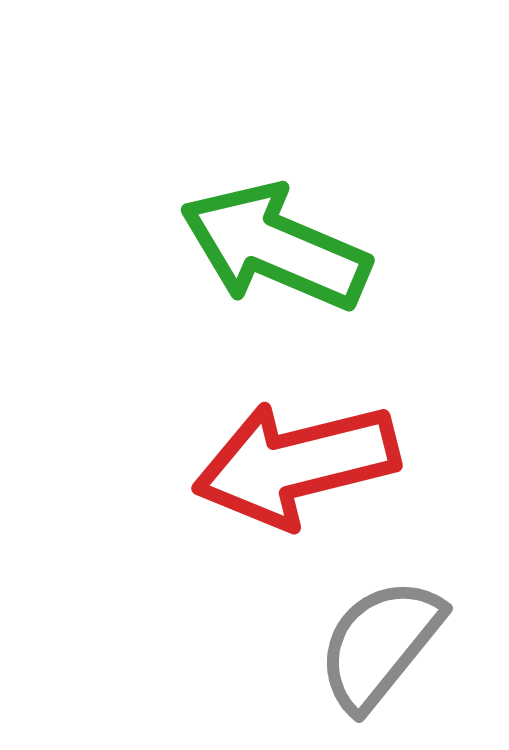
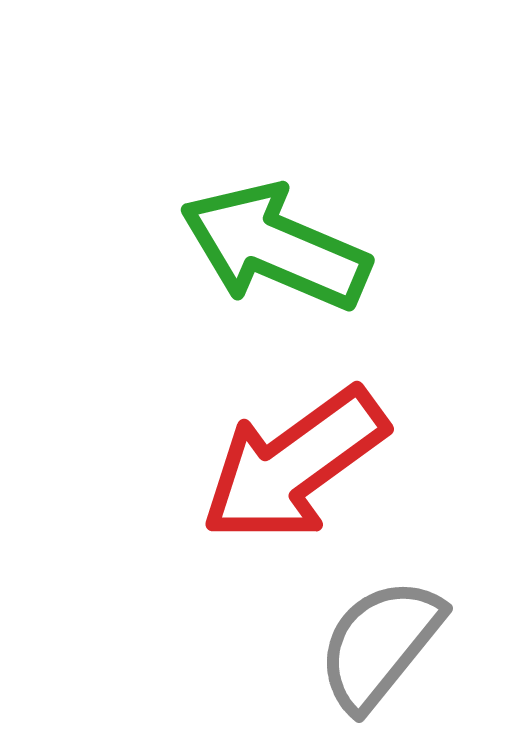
red arrow: moved 2 px left, 1 px down; rotated 22 degrees counterclockwise
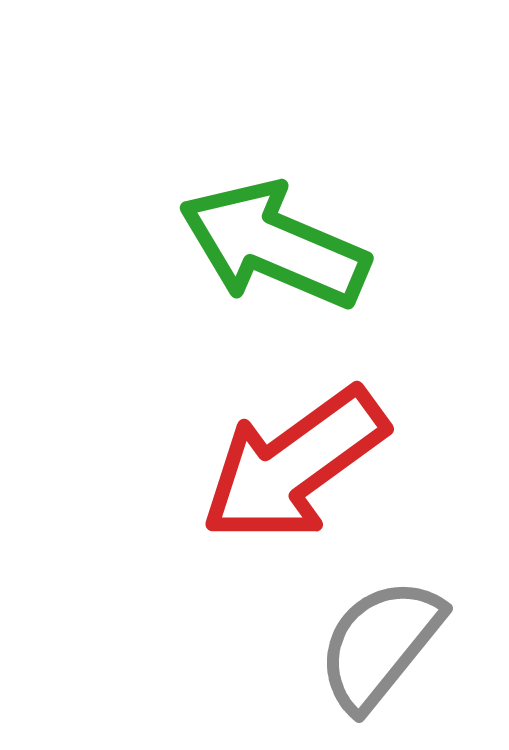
green arrow: moved 1 px left, 2 px up
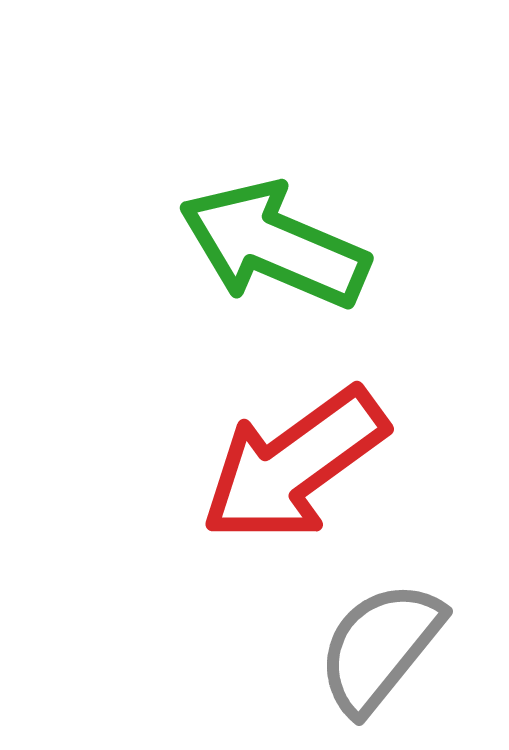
gray semicircle: moved 3 px down
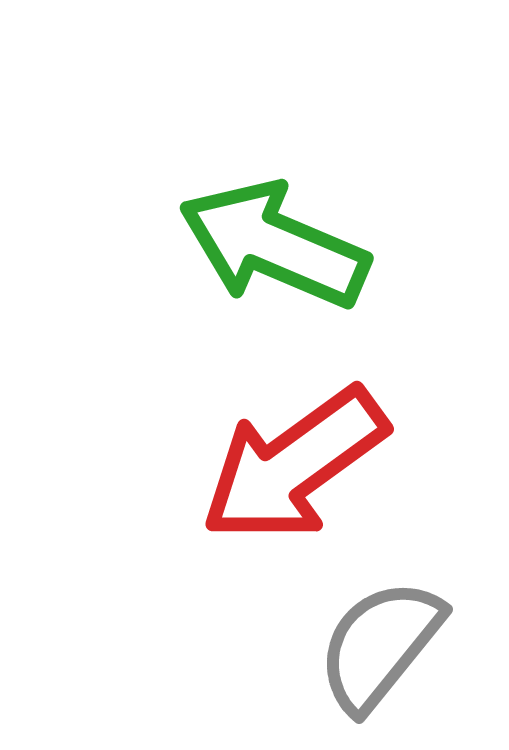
gray semicircle: moved 2 px up
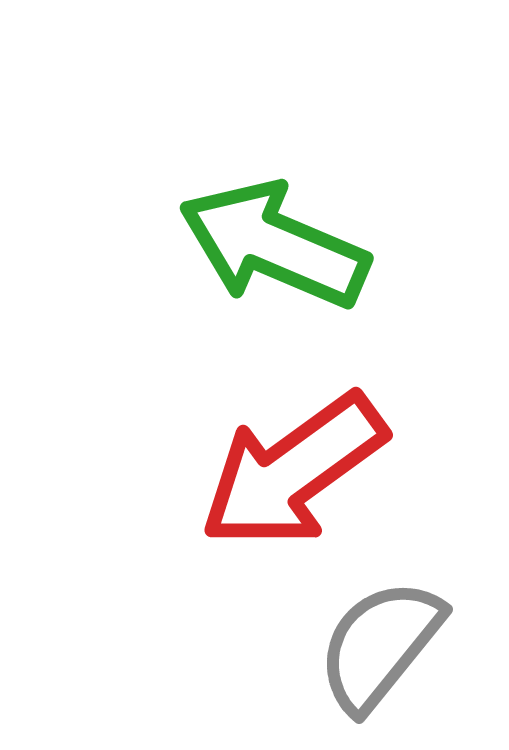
red arrow: moved 1 px left, 6 px down
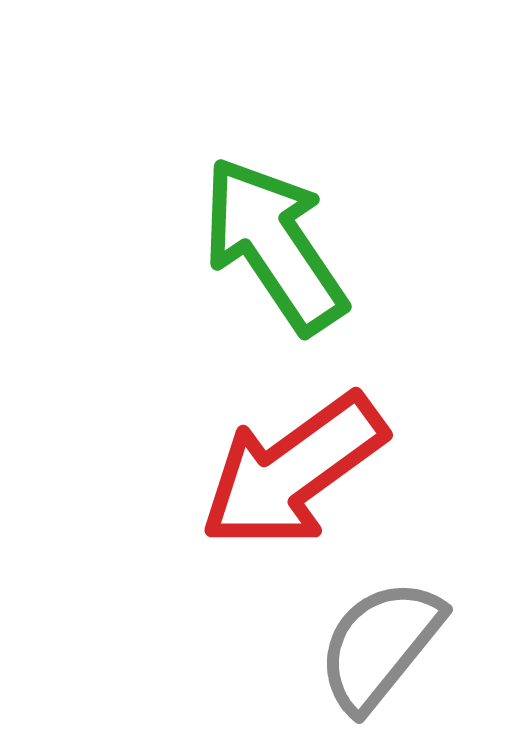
green arrow: rotated 33 degrees clockwise
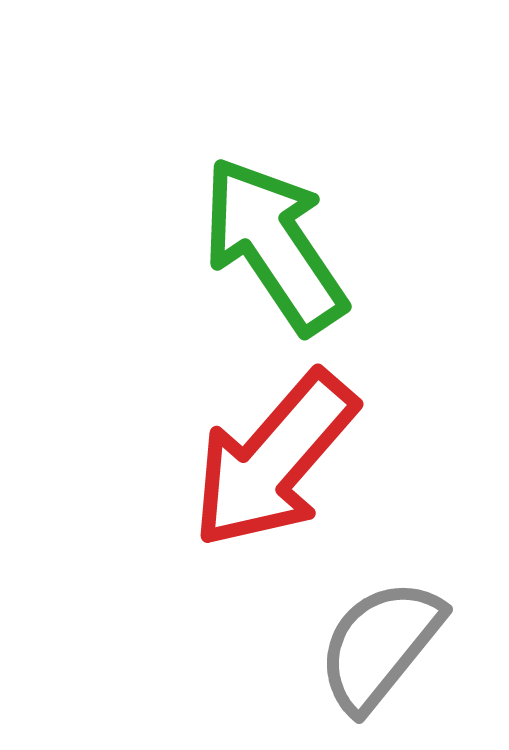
red arrow: moved 19 px left, 11 px up; rotated 13 degrees counterclockwise
